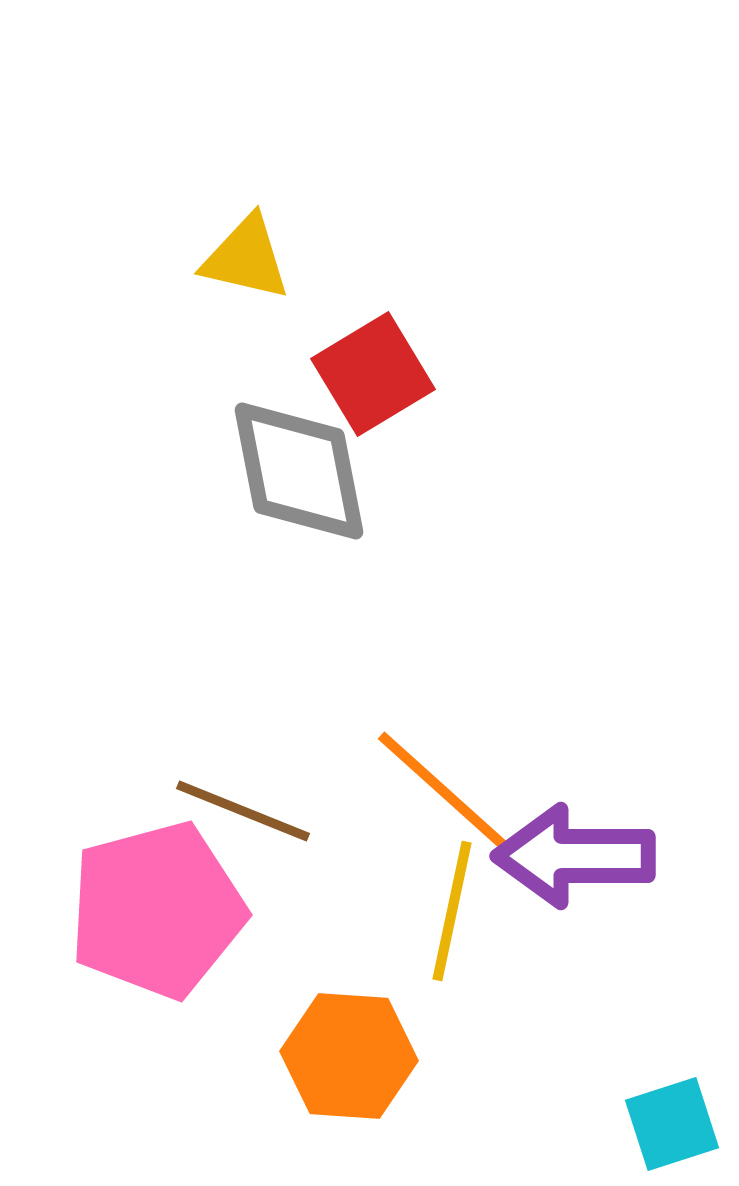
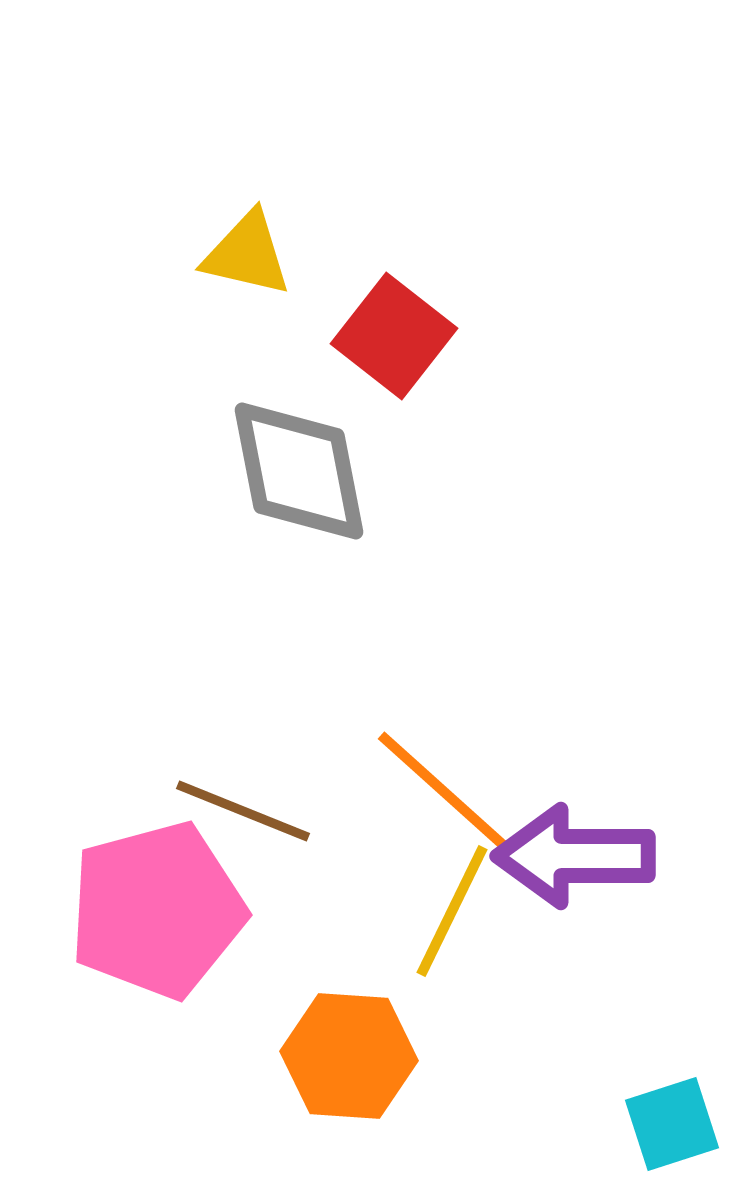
yellow triangle: moved 1 px right, 4 px up
red square: moved 21 px right, 38 px up; rotated 21 degrees counterclockwise
yellow line: rotated 14 degrees clockwise
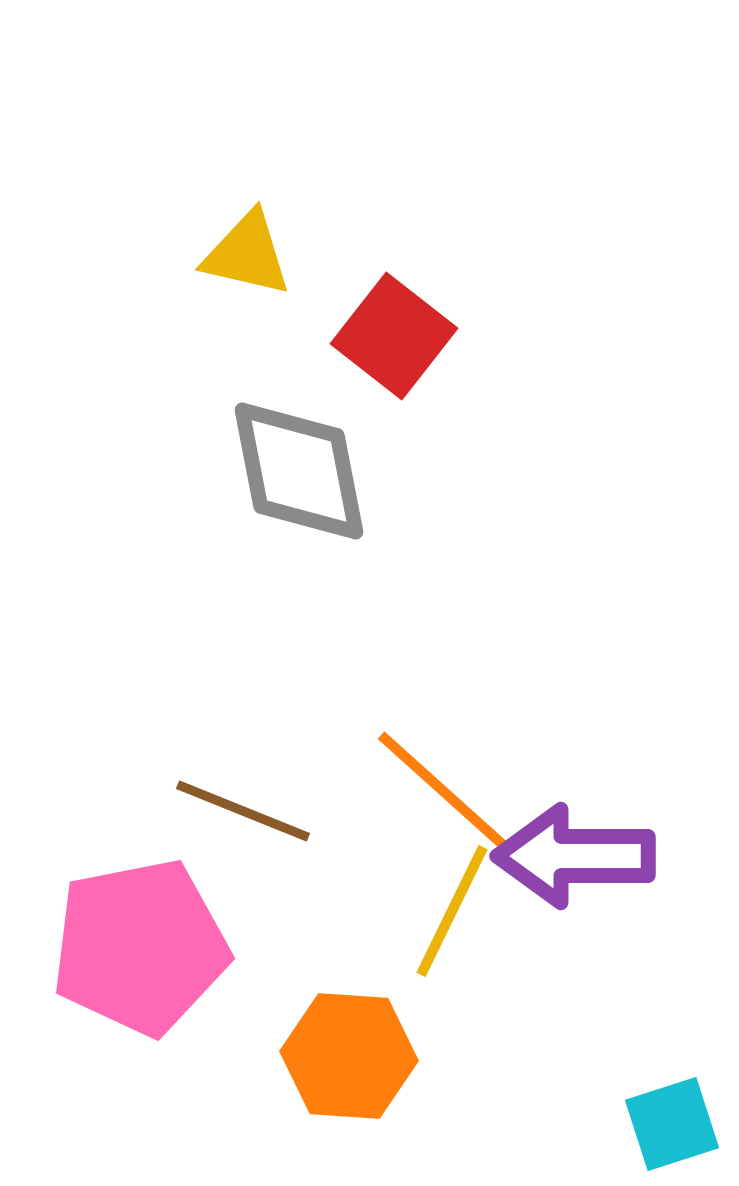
pink pentagon: moved 17 px left, 37 px down; rotated 4 degrees clockwise
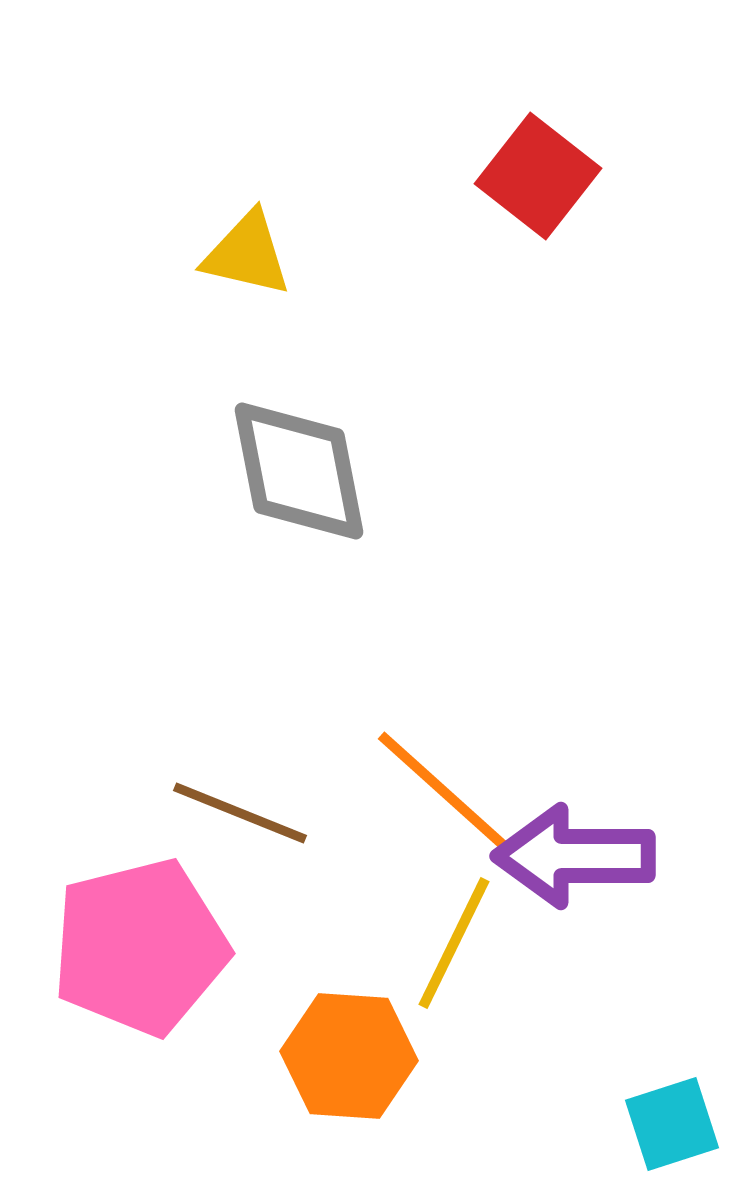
red square: moved 144 px right, 160 px up
brown line: moved 3 px left, 2 px down
yellow line: moved 2 px right, 32 px down
pink pentagon: rotated 3 degrees counterclockwise
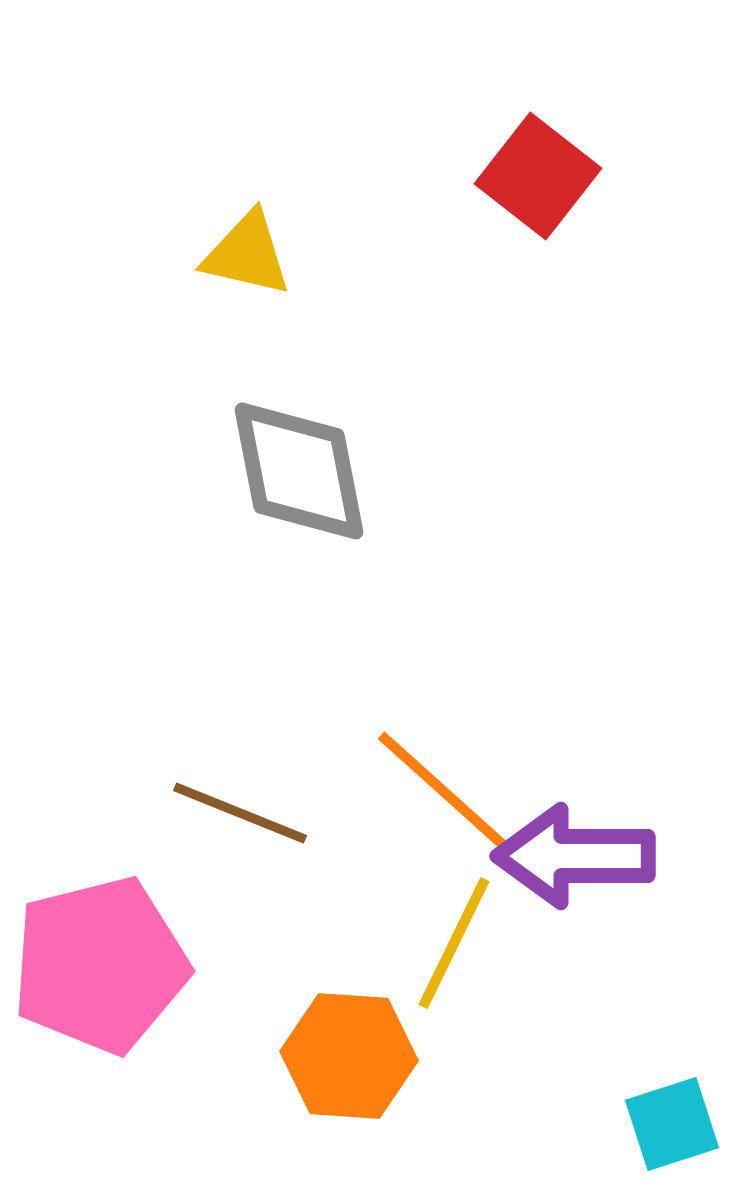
pink pentagon: moved 40 px left, 18 px down
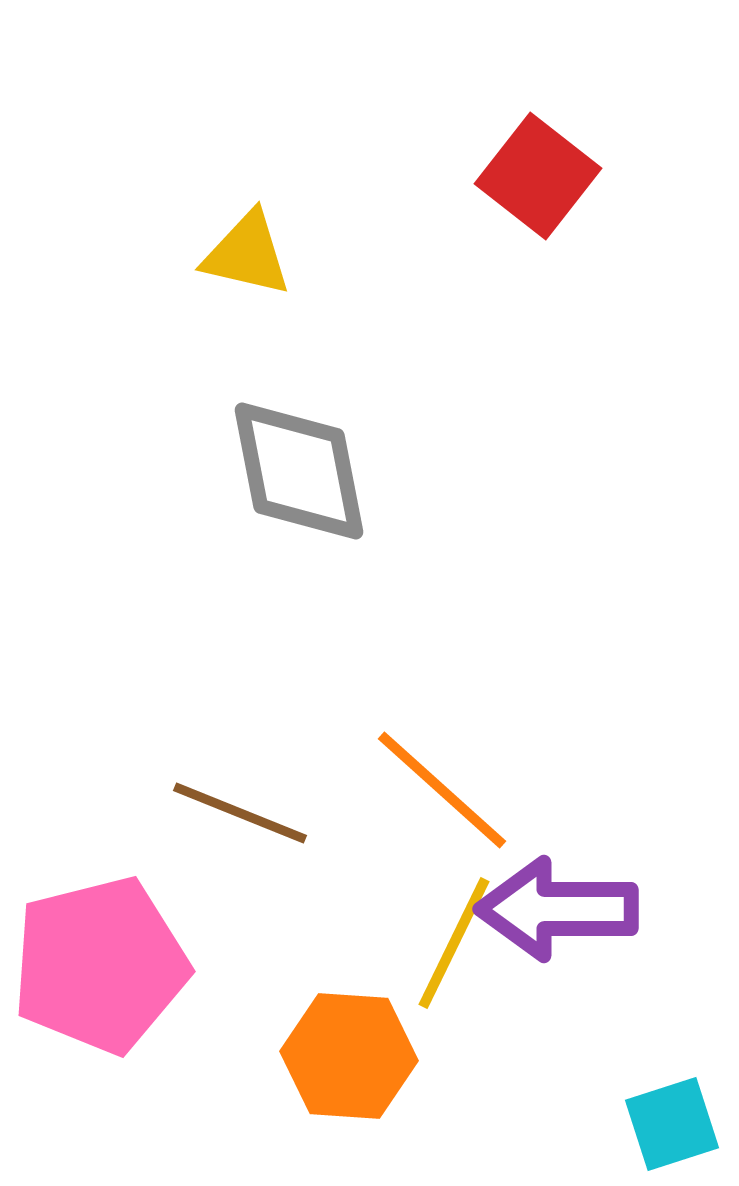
purple arrow: moved 17 px left, 53 px down
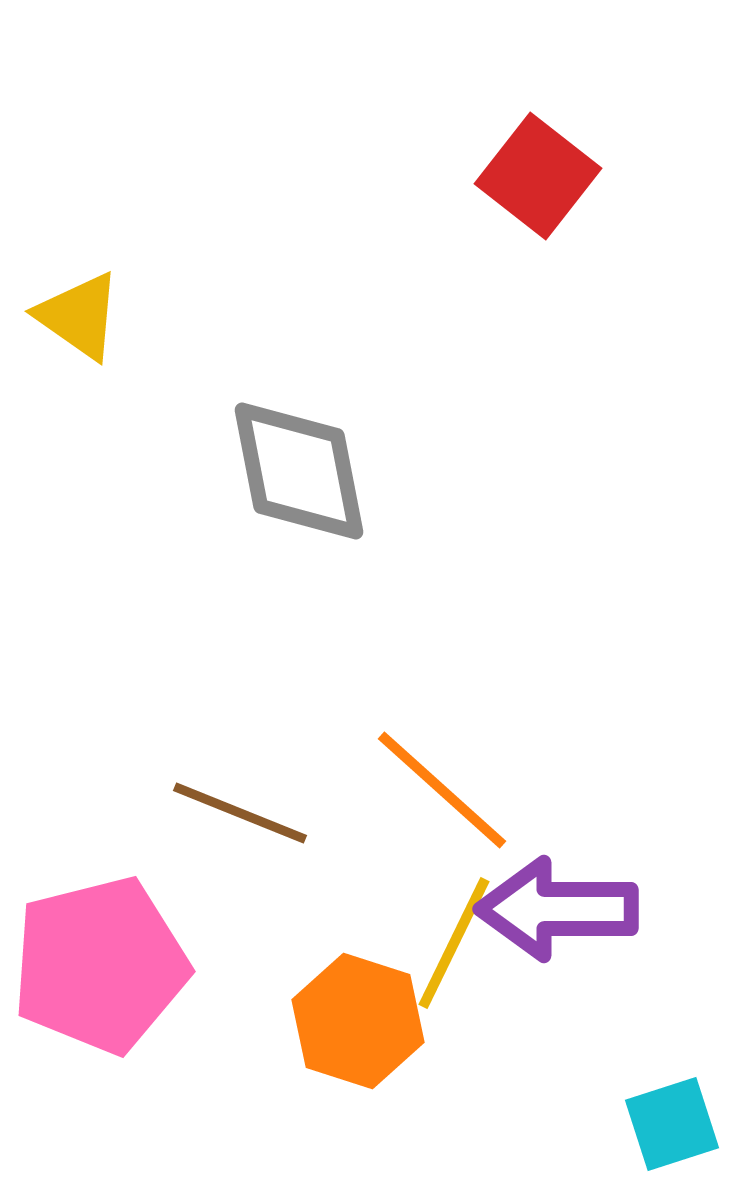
yellow triangle: moved 168 px left, 62 px down; rotated 22 degrees clockwise
orange hexagon: moved 9 px right, 35 px up; rotated 14 degrees clockwise
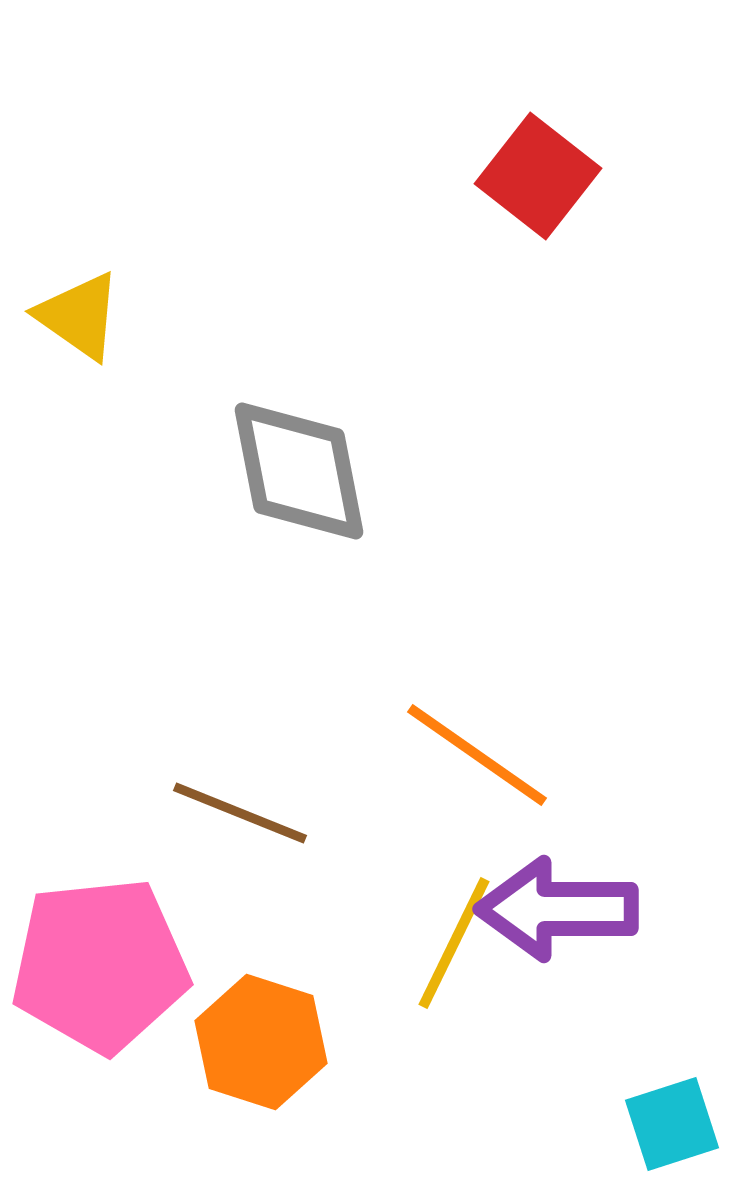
orange line: moved 35 px right, 35 px up; rotated 7 degrees counterclockwise
pink pentagon: rotated 8 degrees clockwise
orange hexagon: moved 97 px left, 21 px down
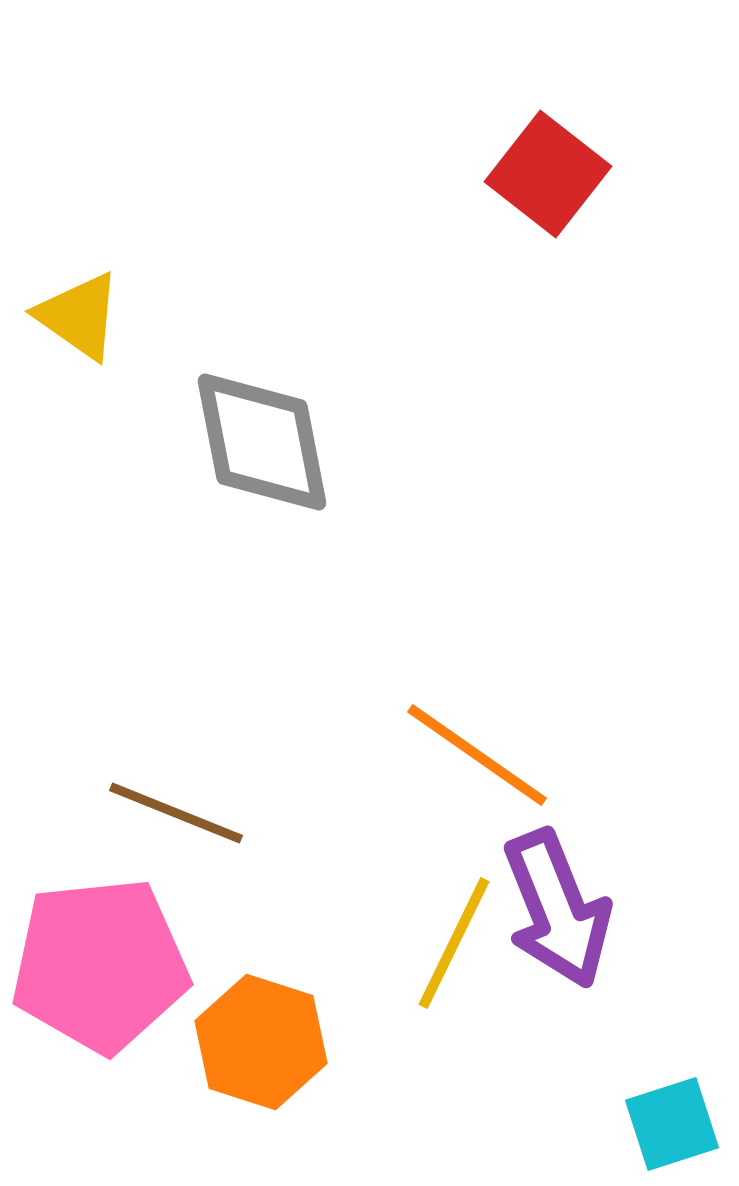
red square: moved 10 px right, 2 px up
gray diamond: moved 37 px left, 29 px up
brown line: moved 64 px left
purple arrow: rotated 112 degrees counterclockwise
